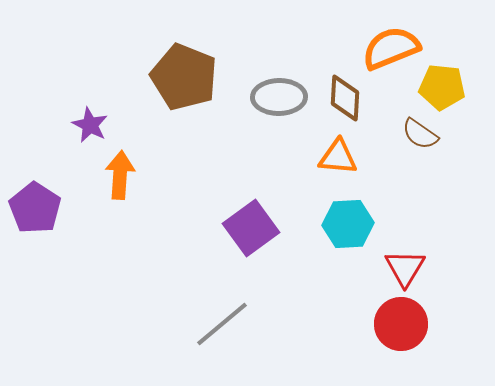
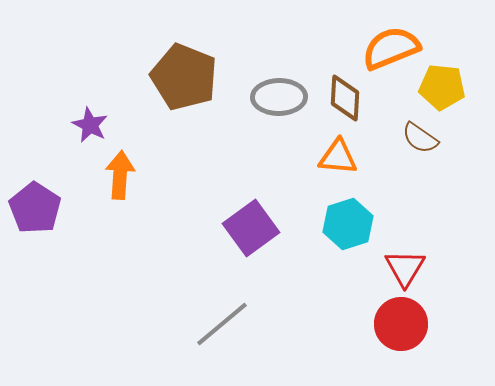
brown semicircle: moved 4 px down
cyan hexagon: rotated 15 degrees counterclockwise
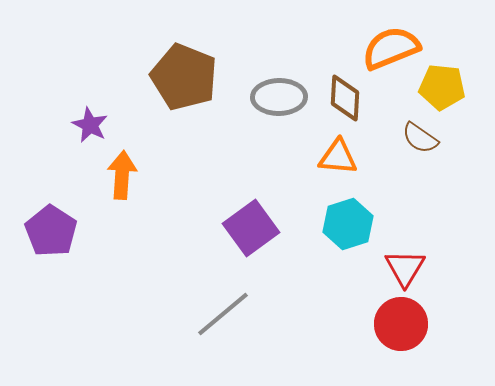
orange arrow: moved 2 px right
purple pentagon: moved 16 px right, 23 px down
gray line: moved 1 px right, 10 px up
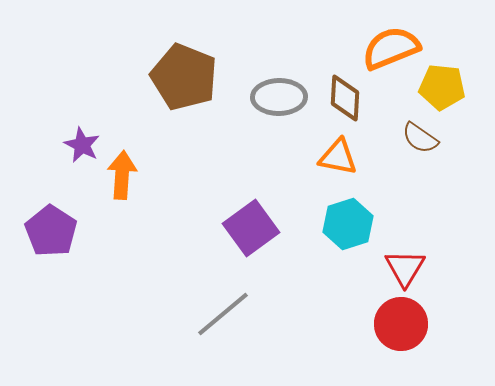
purple star: moved 8 px left, 20 px down
orange triangle: rotated 6 degrees clockwise
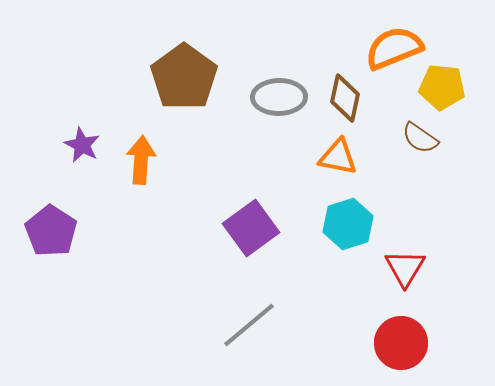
orange semicircle: moved 3 px right
brown pentagon: rotated 14 degrees clockwise
brown diamond: rotated 9 degrees clockwise
orange arrow: moved 19 px right, 15 px up
gray line: moved 26 px right, 11 px down
red circle: moved 19 px down
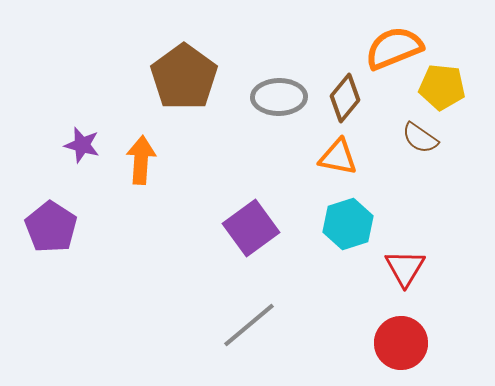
brown diamond: rotated 27 degrees clockwise
purple star: rotated 12 degrees counterclockwise
purple pentagon: moved 4 px up
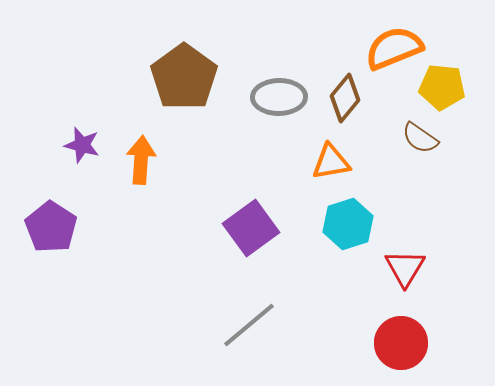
orange triangle: moved 7 px left, 5 px down; rotated 21 degrees counterclockwise
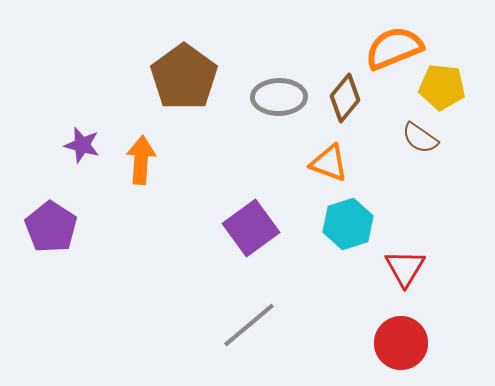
orange triangle: moved 2 px left, 1 px down; rotated 30 degrees clockwise
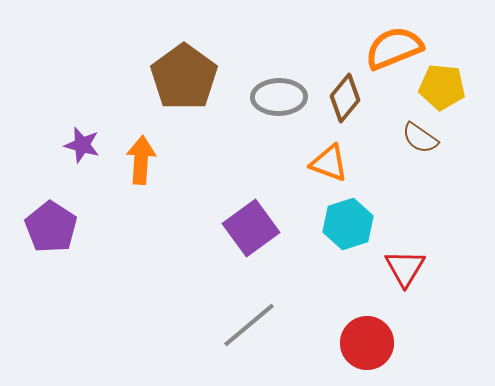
red circle: moved 34 px left
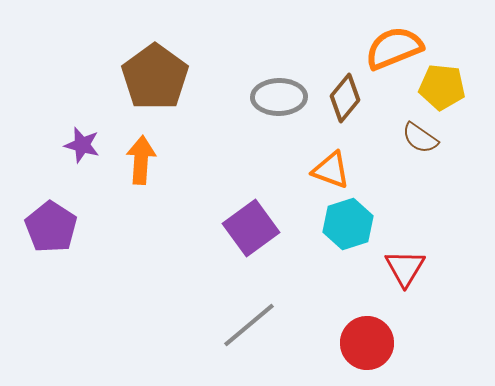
brown pentagon: moved 29 px left
orange triangle: moved 2 px right, 7 px down
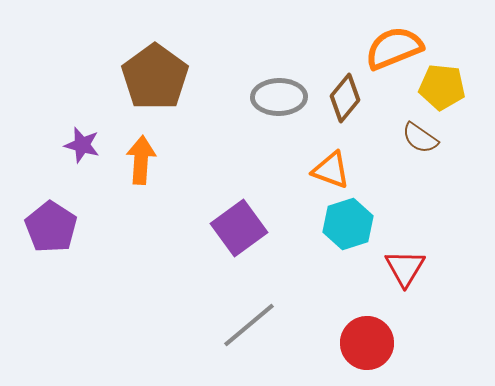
purple square: moved 12 px left
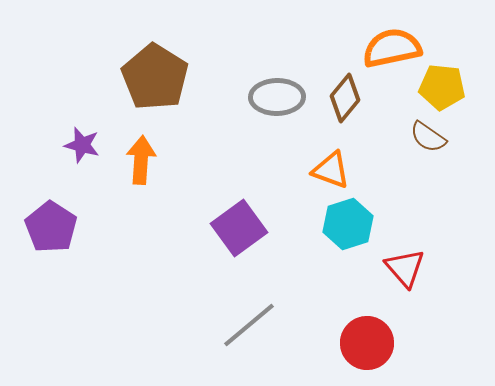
orange semicircle: moved 2 px left; rotated 10 degrees clockwise
brown pentagon: rotated 4 degrees counterclockwise
gray ellipse: moved 2 px left
brown semicircle: moved 8 px right, 1 px up
red triangle: rotated 12 degrees counterclockwise
